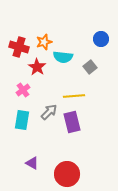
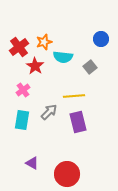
red cross: rotated 36 degrees clockwise
red star: moved 2 px left, 1 px up
purple rectangle: moved 6 px right
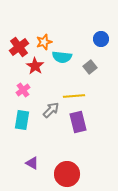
cyan semicircle: moved 1 px left
gray arrow: moved 2 px right, 2 px up
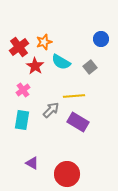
cyan semicircle: moved 1 px left, 5 px down; rotated 24 degrees clockwise
purple rectangle: rotated 45 degrees counterclockwise
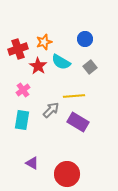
blue circle: moved 16 px left
red cross: moved 1 px left, 2 px down; rotated 18 degrees clockwise
red star: moved 3 px right
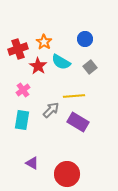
orange star: rotated 21 degrees counterclockwise
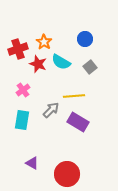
red star: moved 2 px up; rotated 12 degrees counterclockwise
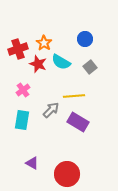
orange star: moved 1 px down
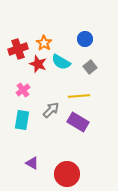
yellow line: moved 5 px right
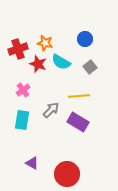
orange star: moved 1 px right; rotated 21 degrees counterclockwise
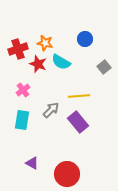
gray square: moved 14 px right
purple rectangle: rotated 20 degrees clockwise
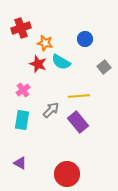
red cross: moved 3 px right, 21 px up
purple triangle: moved 12 px left
